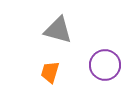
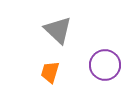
gray triangle: rotated 28 degrees clockwise
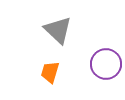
purple circle: moved 1 px right, 1 px up
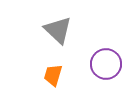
orange trapezoid: moved 3 px right, 3 px down
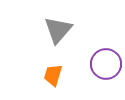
gray triangle: rotated 28 degrees clockwise
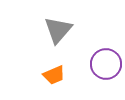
orange trapezoid: moved 1 px right; rotated 130 degrees counterclockwise
